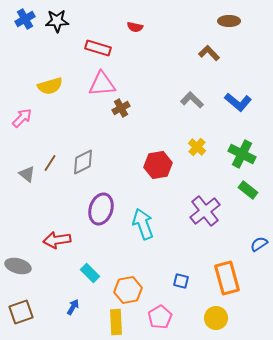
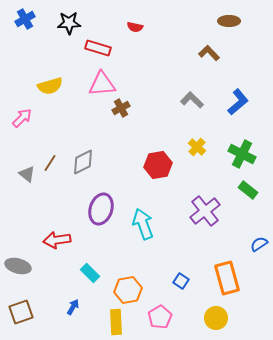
black star: moved 12 px right, 2 px down
blue L-shape: rotated 80 degrees counterclockwise
blue square: rotated 21 degrees clockwise
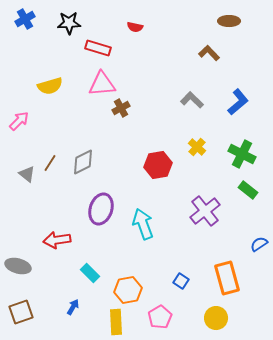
pink arrow: moved 3 px left, 3 px down
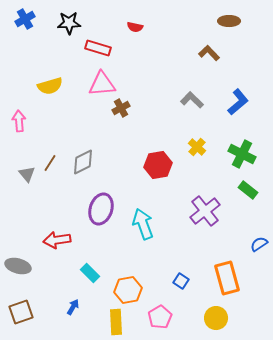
pink arrow: rotated 50 degrees counterclockwise
gray triangle: rotated 12 degrees clockwise
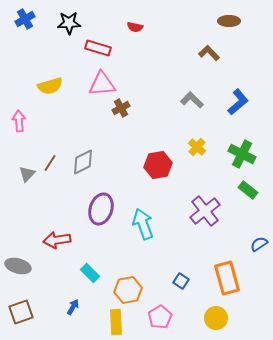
gray triangle: rotated 24 degrees clockwise
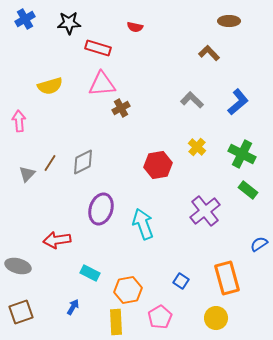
cyan rectangle: rotated 18 degrees counterclockwise
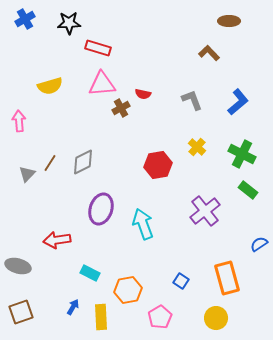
red semicircle: moved 8 px right, 67 px down
gray L-shape: rotated 25 degrees clockwise
yellow rectangle: moved 15 px left, 5 px up
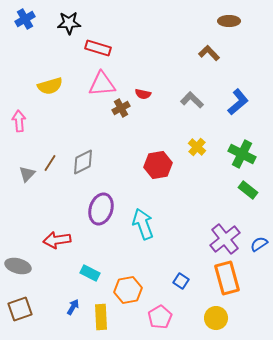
gray L-shape: rotated 25 degrees counterclockwise
purple cross: moved 20 px right, 28 px down
brown square: moved 1 px left, 3 px up
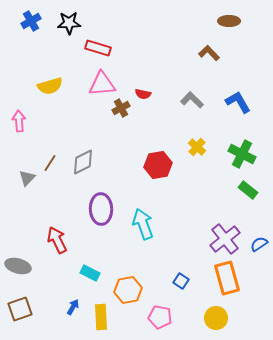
blue cross: moved 6 px right, 2 px down
blue L-shape: rotated 80 degrees counterclockwise
gray triangle: moved 4 px down
purple ellipse: rotated 20 degrees counterclockwise
red arrow: rotated 72 degrees clockwise
pink pentagon: rotated 30 degrees counterclockwise
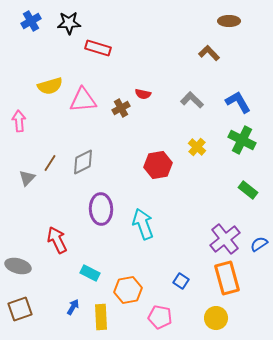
pink triangle: moved 19 px left, 16 px down
green cross: moved 14 px up
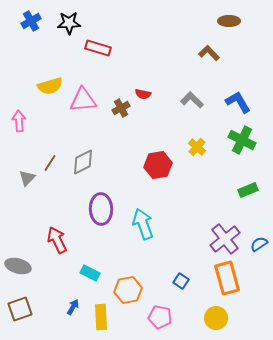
green rectangle: rotated 60 degrees counterclockwise
